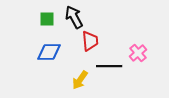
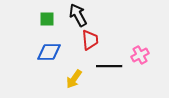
black arrow: moved 4 px right, 2 px up
red trapezoid: moved 1 px up
pink cross: moved 2 px right, 2 px down; rotated 12 degrees clockwise
yellow arrow: moved 6 px left, 1 px up
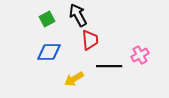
green square: rotated 28 degrees counterclockwise
yellow arrow: rotated 24 degrees clockwise
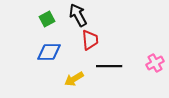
pink cross: moved 15 px right, 8 px down
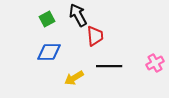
red trapezoid: moved 5 px right, 4 px up
yellow arrow: moved 1 px up
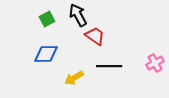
red trapezoid: rotated 50 degrees counterclockwise
blue diamond: moved 3 px left, 2 px down
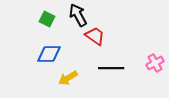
green square: rotated 35 degrees counterclockwise
blue diamond: moved 3 px right
black line: moved 2 px right, 2 px down
yellow arrow: moved 6 px left
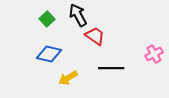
green square: rotated 21 degrees clockwise
blue diamond: rotated 15 degrees clockwise
pink cross: moved 1 px left, 9 px up
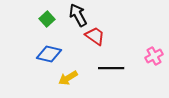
pink cross: moved 2 px down
